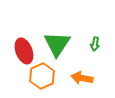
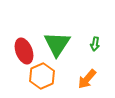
orange arrow: moved 5 px right, 1 px down; rotated 60 degrees counterclockwise
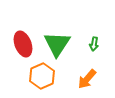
green arrow: moved 1 px left
red ellipse: moved 1 px left, 7 px up
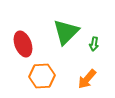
green triangle: moved 9 px right, 12 px up; rotated 12 degrees clockwise
orange hexagon: rotated 20 degrees clockwise
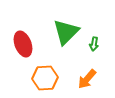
orange hexagon: moved 3 px right, 2 px down
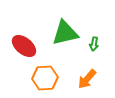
green triangle: moved 1 px left, 1 px down; rotated 32 degrees clockwise
red ellipse: moved 1 px right, 2 px down; rotated 30 degrees counterclockwise
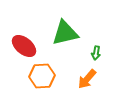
green arrow: moved 2 px right, 9 px down
orange hexagon: moved 3 px left, 2 px up
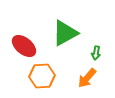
green triangle: rotated 16 degrees counterclockwise
orange arrow: moved 1 px up
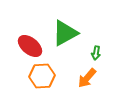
red ellipse: moved 6 px right
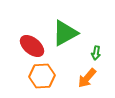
red ellipse: moved 2 px right
